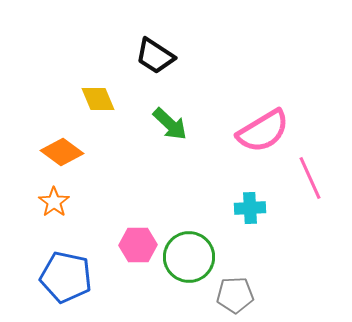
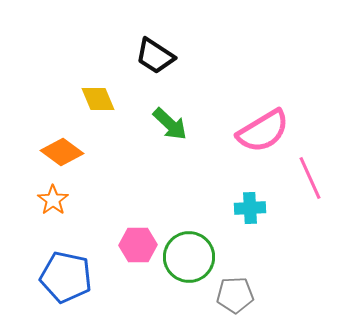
orange star: moved 1 px left, 2 px up
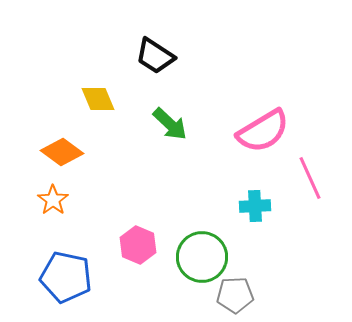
cyan cross: moved 5 px right, 2 px up
pink hexagon: rotated 24 degrees clockwise
green circle: moved 13 px right
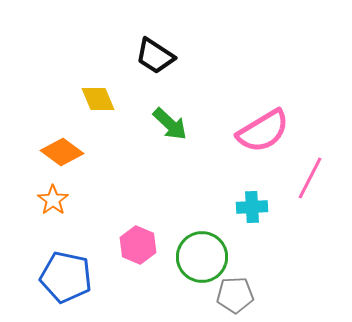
pink line: rotated 51 degrees clockwise
cyan cross: moved 3 px left, 1 px down
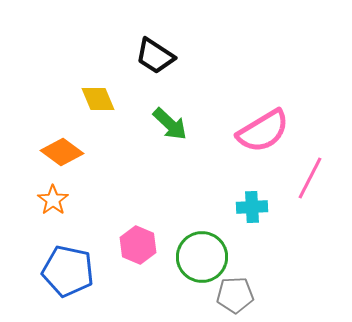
blue pentagon: moved 2 px right, 6 px up
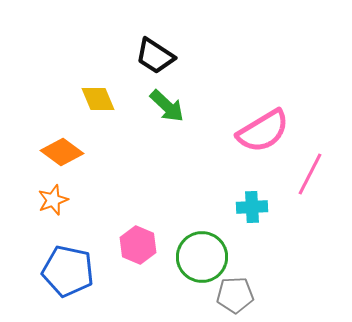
green arrow: moved 3 px left, 18 px up
pink line: moved 4 px up
orange star: rotated 16 degrees clockwise
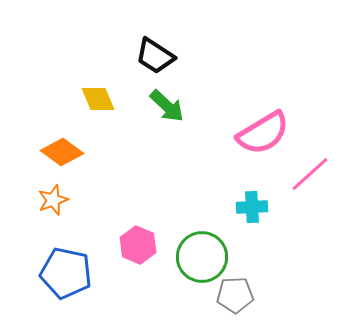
pink semicircle: moved 2 px down
pink line: rotated 21 degrees clockwise
blue pentagon: moved 2 px left, 2 px down
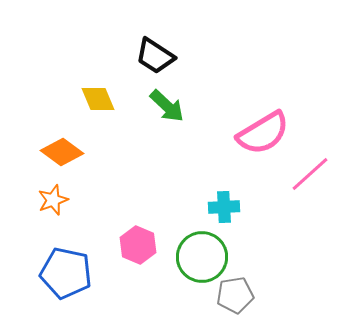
cyan cross: moved 28 px left
gray pentagon: rotated 6 degrees counterclockwise
